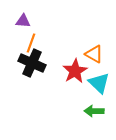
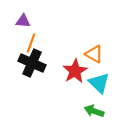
green arrow: rotated 18 degrees clockwise
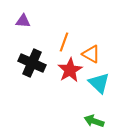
orange line: moved 33 px right, 1 px up
orange triangle: moved 3 px left
red star: moved 5 px left, 1 px up
green arrow: moved 10 px down
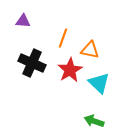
orange line: moved 1 px left, 4 px up
orange triangle: moved 1 px left, 4 px up; rotated 18 degrees counterclockwise
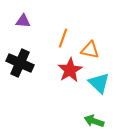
black cross: moved 12 px left
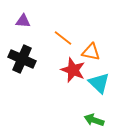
orange line: rotated 72 degrees counterclockwise
orange triangle: moved 1 px right, 2 px down
black cross: moved 2 px right, 4 px up
red star: moved 3 px right; rotated 20 degrees counterclockwise
green arrow: moved 1 px up
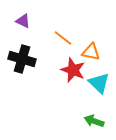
purple triangle: rotated 21 degrees clockwise
black cross: rotated 8 degrees counterclockwise
green arrow: moved 1 px down
